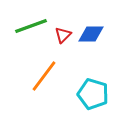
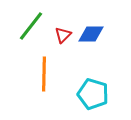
green line: rotated 32 degrees counterclockwise
orange line: moved 2 px up; rotated 36 degrees counterclockwise
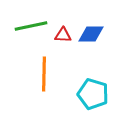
green line: rotated 40 degrees clockwise
red triangle: rotated 48 degrees clockwise
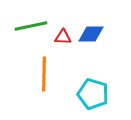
red triangle: moved 2 px down
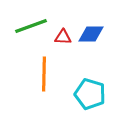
green line: rotated 8 degrees counterclockwise
cyan pentagon: moved 3 px left
